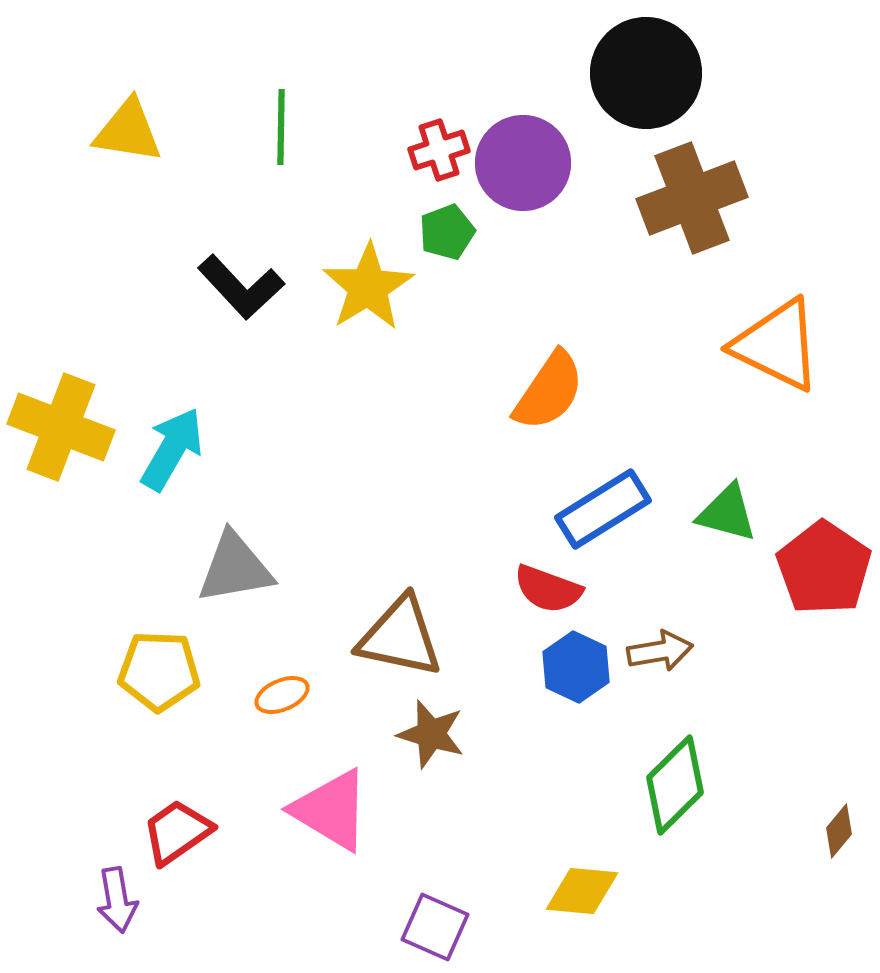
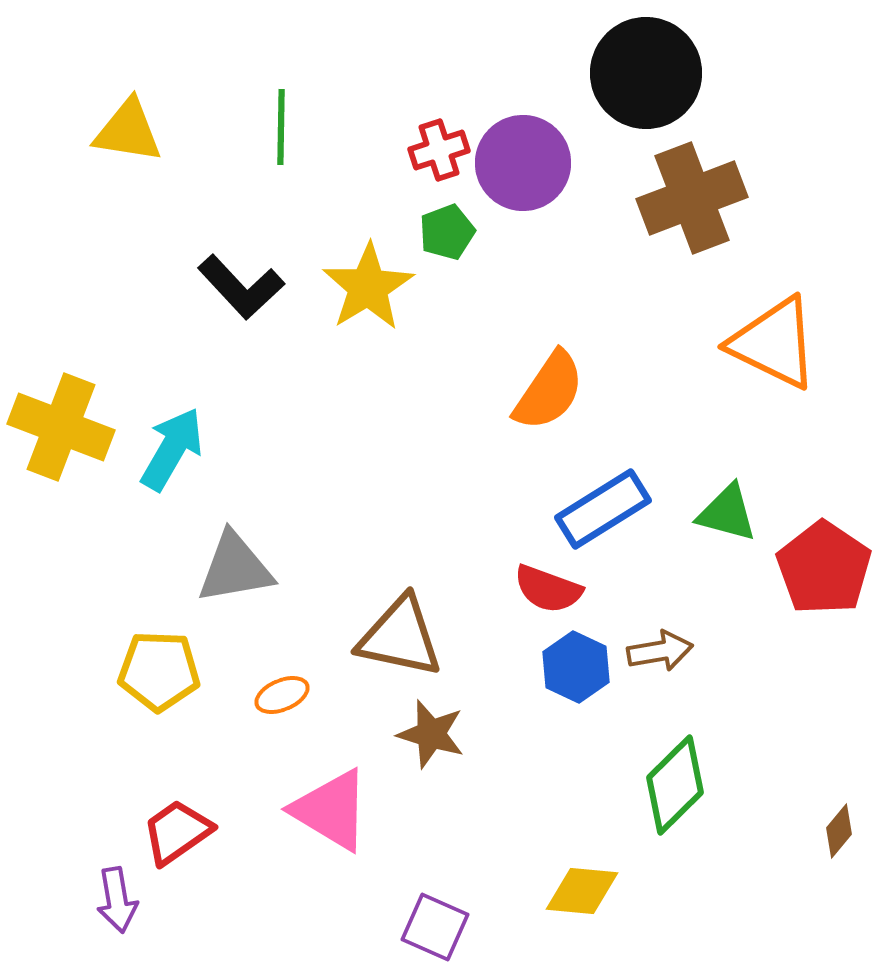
orange triangle: moved 3 px left, 2 px up
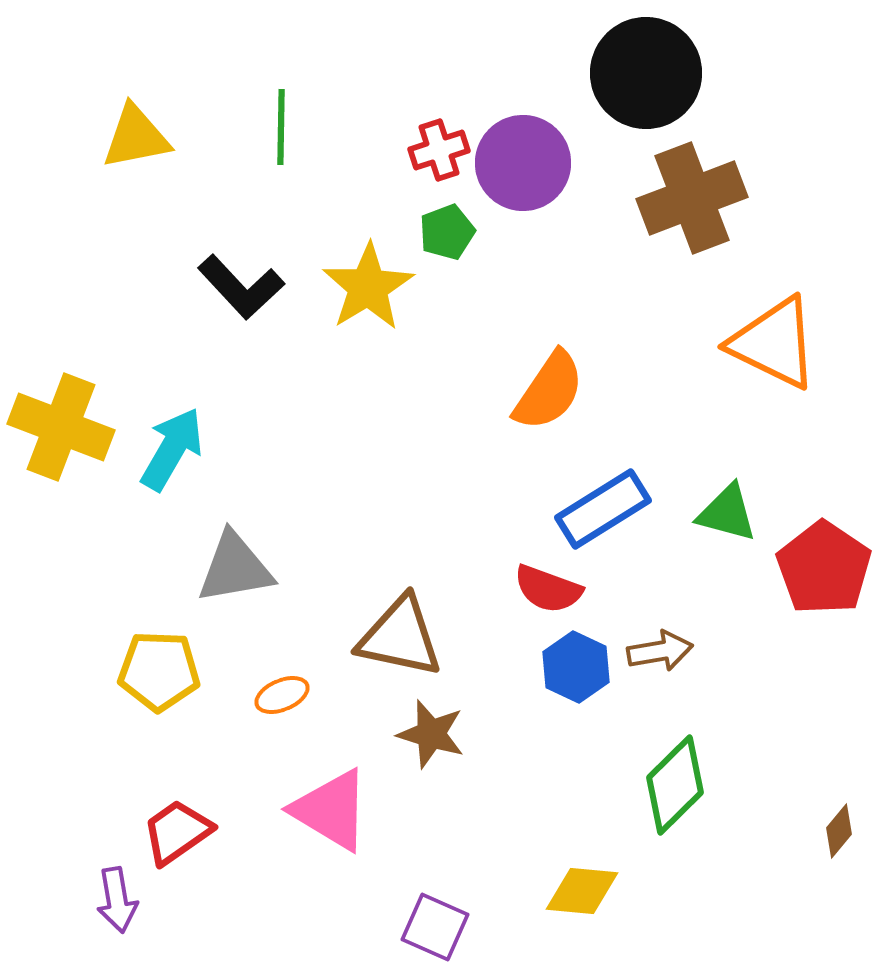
yellow triangle: moved 8 px right, 6 px down; rotated 20 degrees counterclockwise
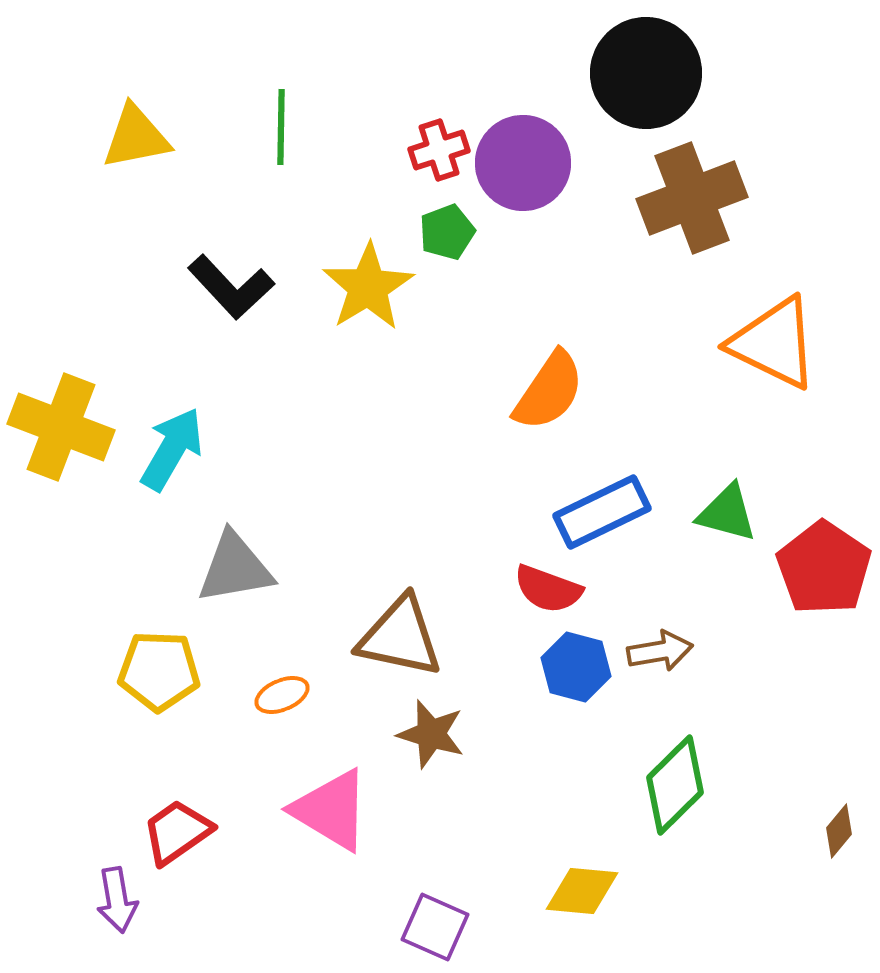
black L-shape: moved 10 px left
blue rectangle: moved 1 px left, 3 px down; rotated 6 degrees clockwise
blue hexagon: rotated 10 degrees counterclockwise
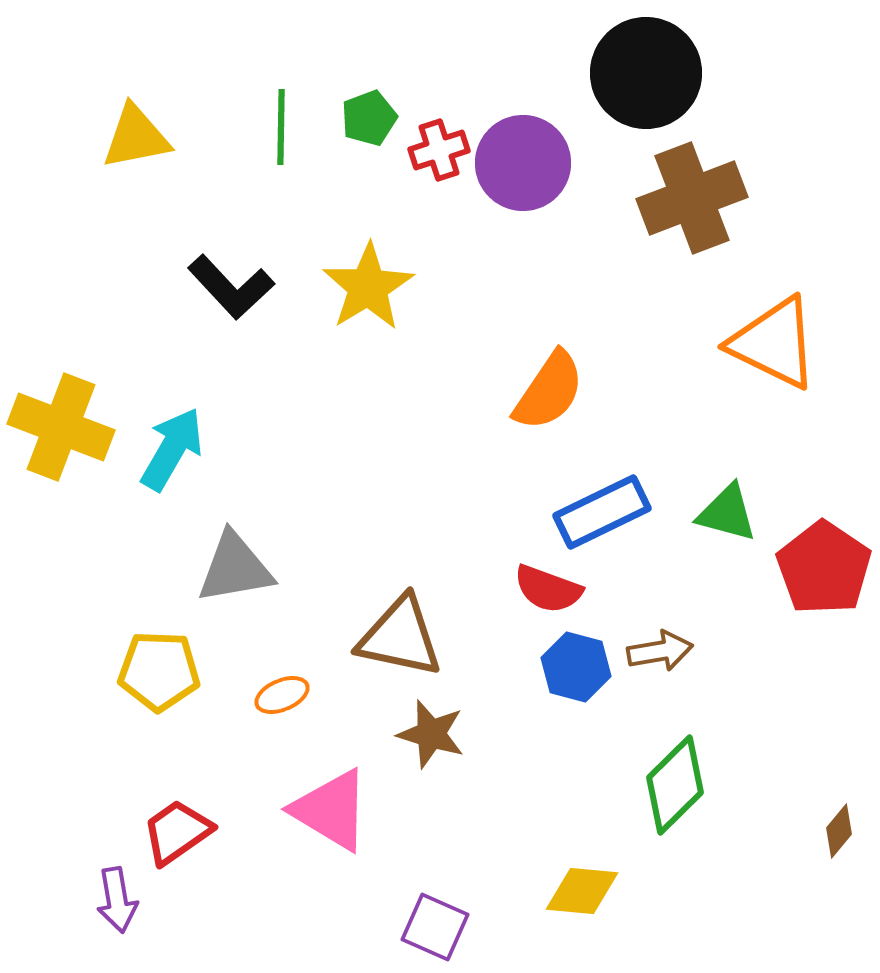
green pentagon: moved 78 px left, 114 px up
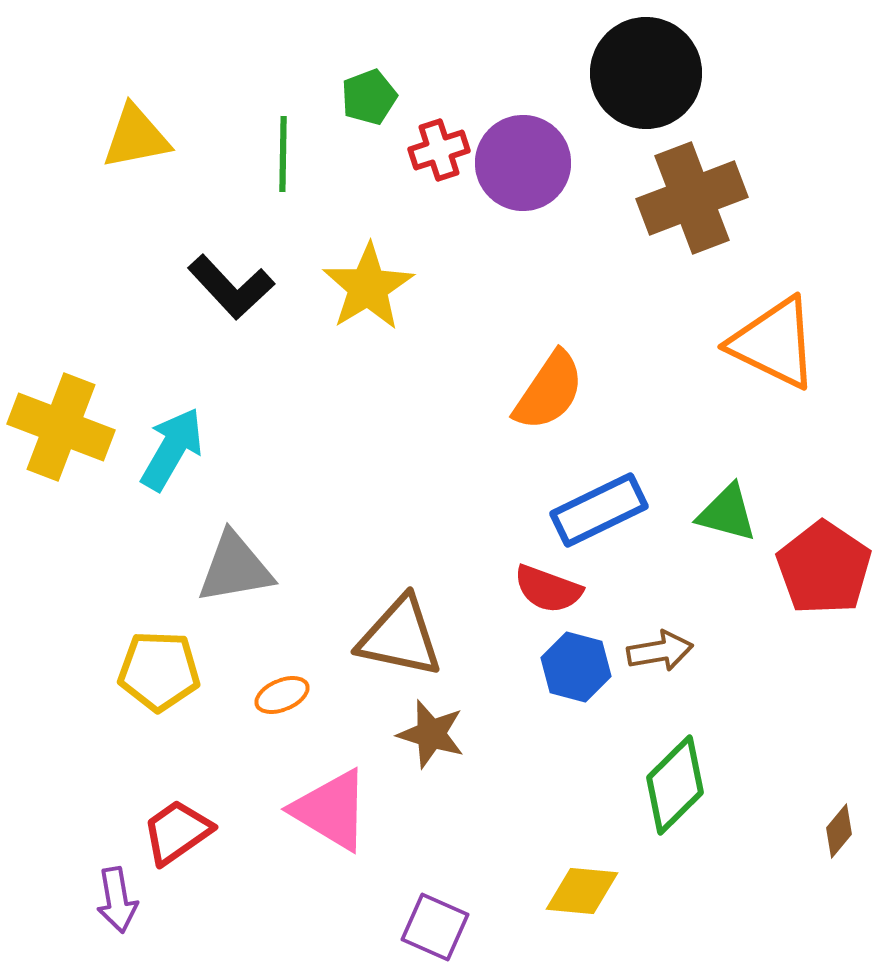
green pentagon: moved 21 px up
green line: moved 2 px right, 27 px down
blue rectangle: moved 3 px left, 2 px up
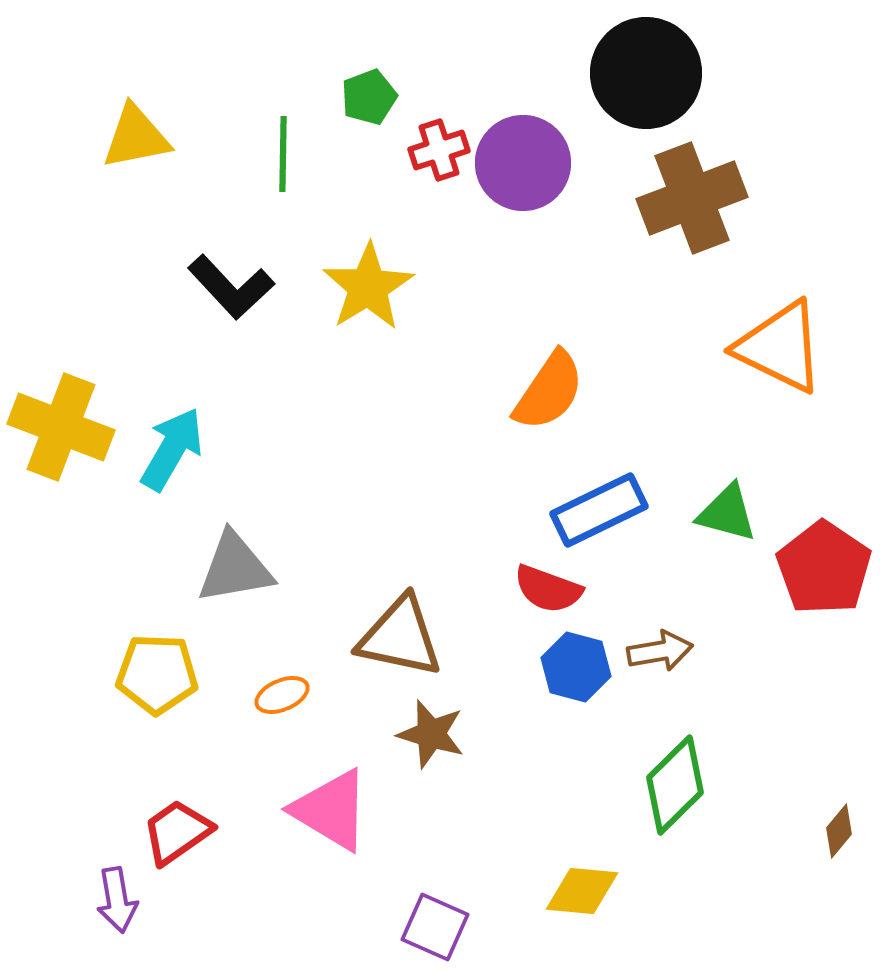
orange triangle: moved 6 px right, 4 px down
yellow pentagon: moved 2 px left, 3 px down
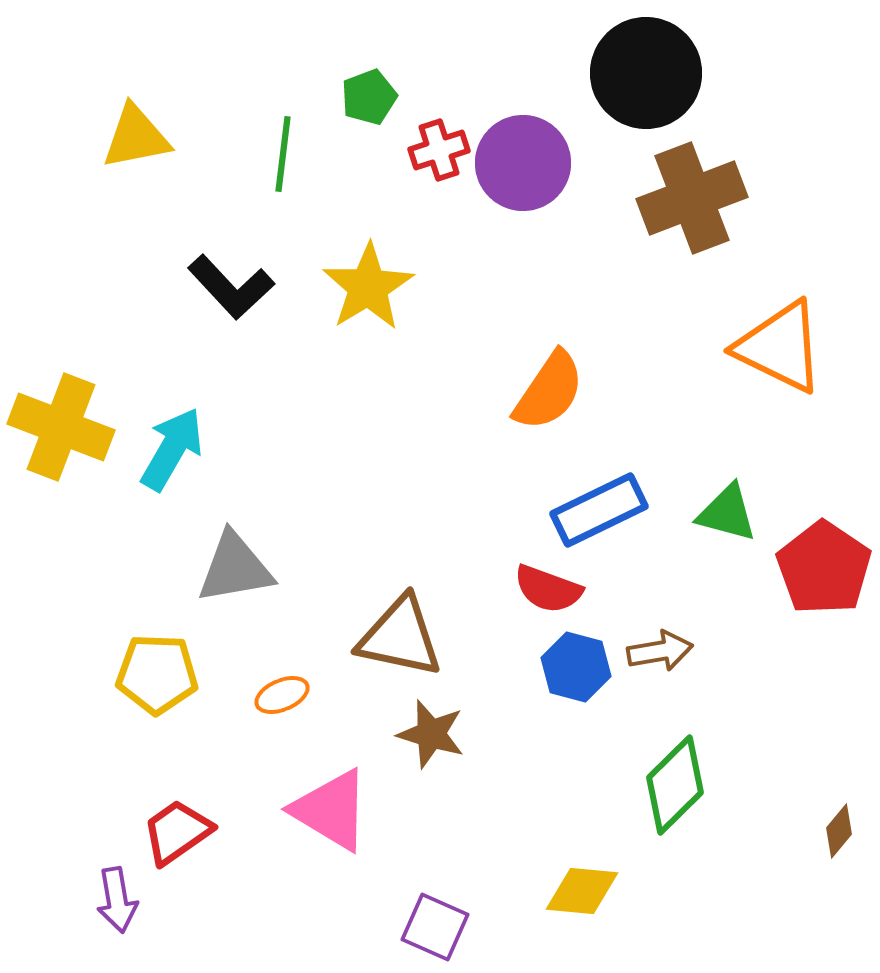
green line: rotated 6 degrees clockwise
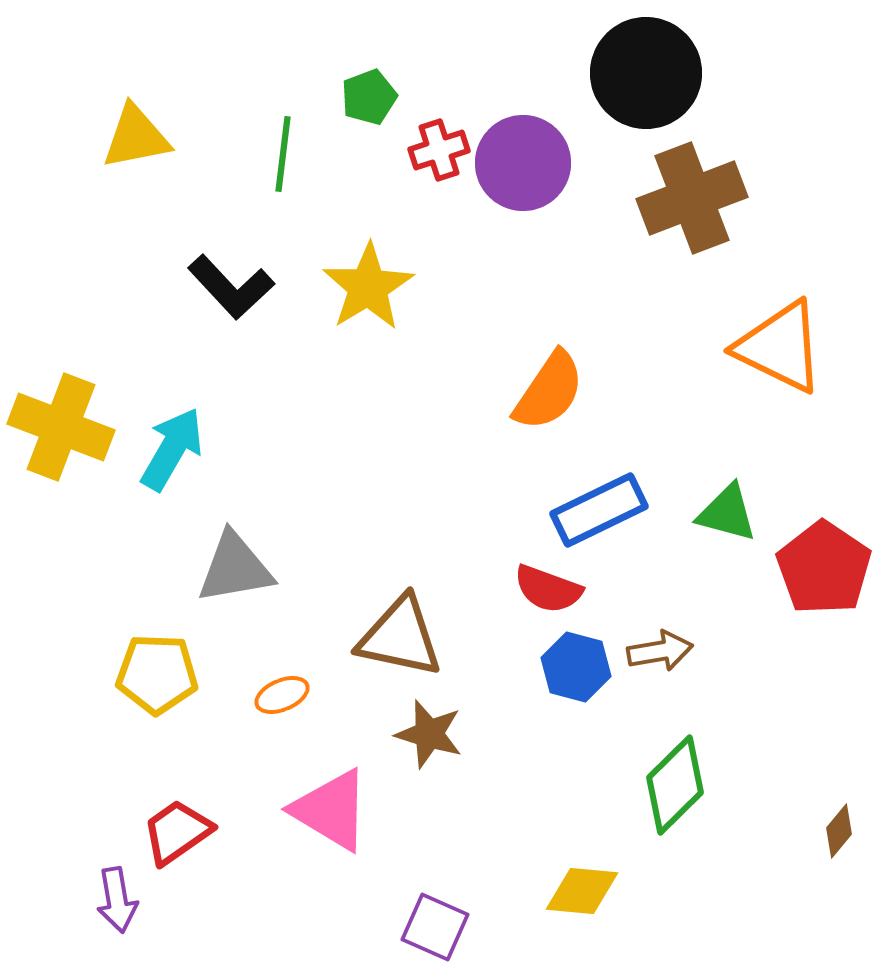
brown star: moved 2 px left
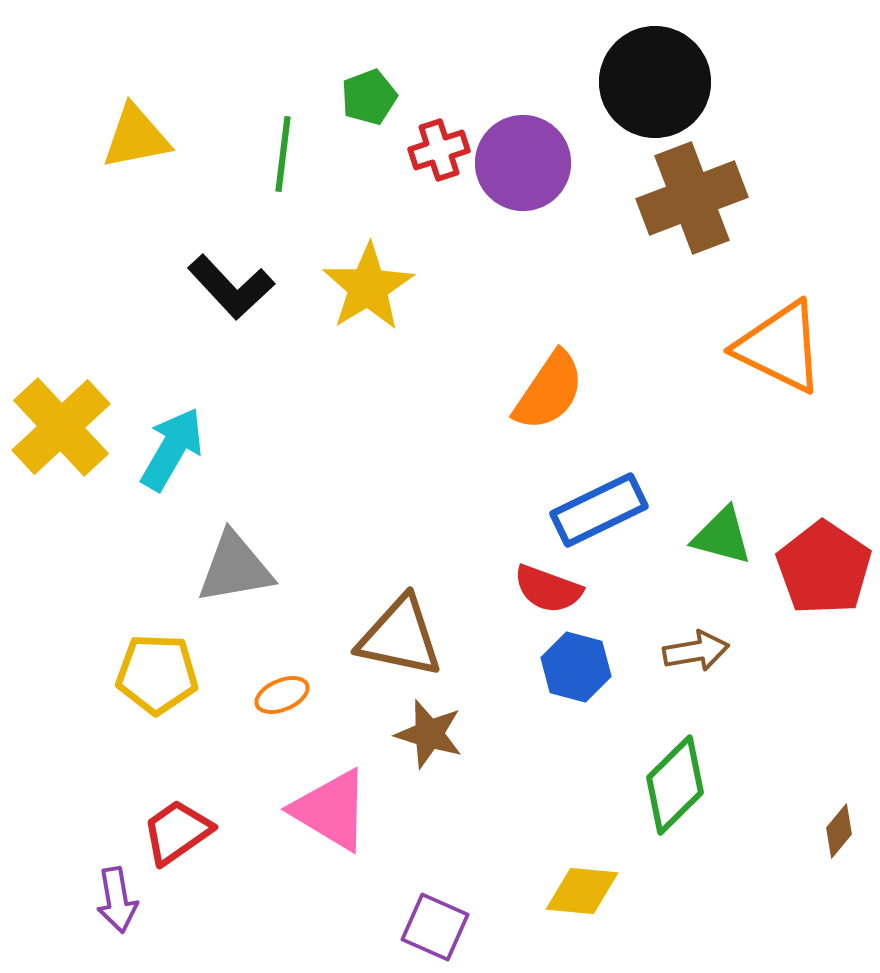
black circle: moved 9 px right, 9 px down
yellow cross: rotated 26 degrees clockwise
green triangle: moved 5 px left, 23 px down
brown arrow: moved 36 px right
